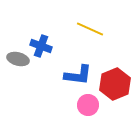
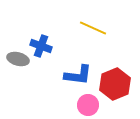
yellow line: moved 3 px right, 1 px up
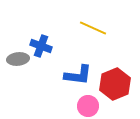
gray ellipse: rotated 20 degrees counterclockwise
pink circle: moved 1 px down
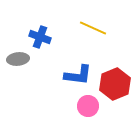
blue cross: moved 1 px left, 9 px up
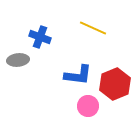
gray ellipse: moved 1 px down
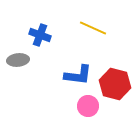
blue cross: moved 2 px up
red hexagon: rotated 24 degrees counterclockwise
